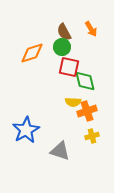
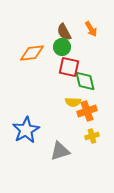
orange diamond: rotated 10 degrees clockwise
gray triangle: rotated 35 degrees counterclockwise
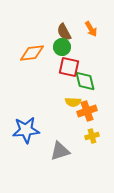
blue star: rotated 24 degrees clockwise
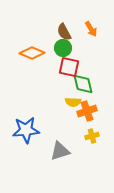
green circle: moved 1 px right, 1 px down
orange diamond: rotated 30 degrees clockwise
green diamond: moved 2 px left, 3 px down
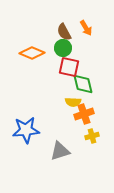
orange arrow: moved 5 px left, 1 px up
orange cross: moved 3 px left, 3 px down
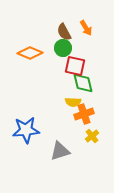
orange diamond: moved 2 px left
red square: moved 6 px right, 1 px up
green diamond: moved 1 px up
yellow cross: rotated 24 degrees counterclockwise
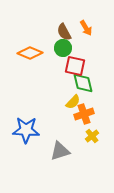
yellow semicircle: rotated 49 degrees counterclockwise
blue star: rotated 8 degrees clockwise
